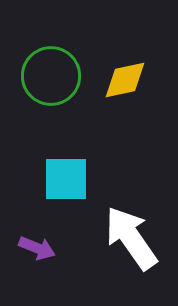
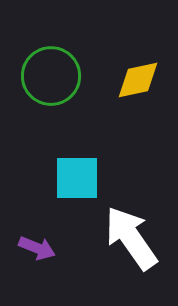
yellow diamond: moved 13 px right
cyan square: moved 11 px right, 1 px up
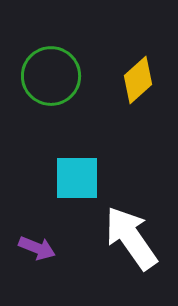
yellow diamond: rotated 30 degrees counterclockwise
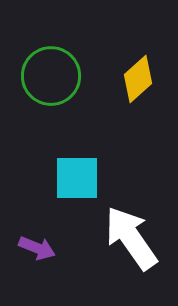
yellow diamond: moved 1 px up
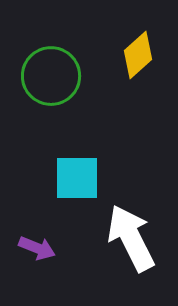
yellow diamond: moved 24 px up
white arrow: rotated 8 degrees clockwise
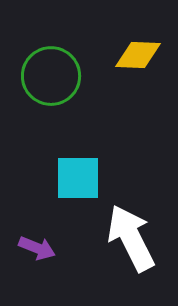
yellow diamond: rotated 45 degrees clockwise
cyan square: moved 1 px right
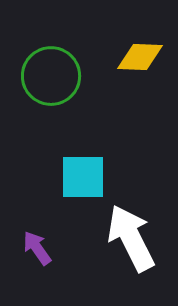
yellow diamond: moved 2 px right, 2 px down
cyan square: moved 5 px right, 1 px up
purple arrow: rotated 147 degrees counterclockwise
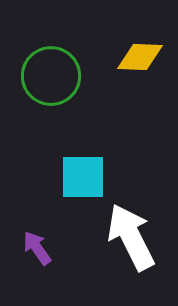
white arrow: moved 1 px up
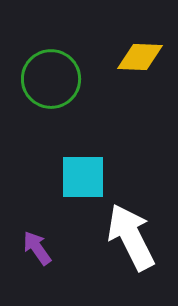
green circle: moved 3 px down
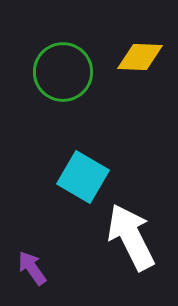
green circle: moved 12 px right, 7 px up
cyan square: rotated 30 degrees clockwise
purple arrow: moved 5 px left, 20 px down
